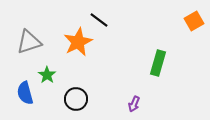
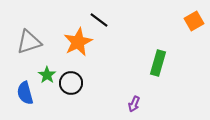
black circle: moved 5 px left, 16 px up
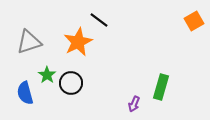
green rectangle: moved 3 px right, 24 px down
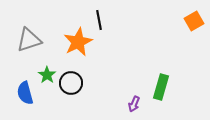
black line: rotated 42 degrees clockwise
gray triangle: moved 2 px up
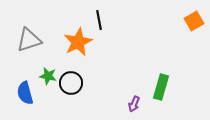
green star: moved 1 px right, 1 px down; rotated 24 degrees counterclockwise
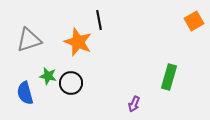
orange star: rotated 24 degrees counterclockwise
green rectangle: moved 8 px right, 10 px up
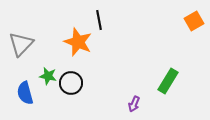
gray triangle: moved 8 px left, 4 px down; rotated 28 degrees counterclockwise
green rectangle: moved 1 px left, 4 px down; rotated 15 degrees clockwise
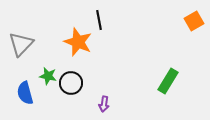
purple arrow: moved 30 px left; rotated 14 degrees counterclockwise
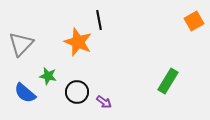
black circle: moved 6 px right, 9 px down
blue semicircle: rotated 35 degrees counterclockwise
purple arrow: moved 2 px up; rotated 63 degrees counterclockwise
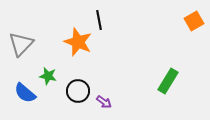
black circle: moved 1 px right, 1 px up
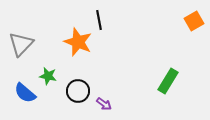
purple arrow: moved 2 px down
